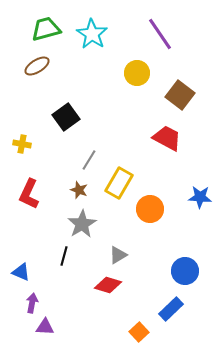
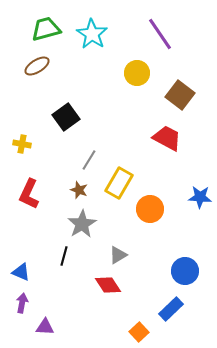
red diamond: rotated 40 degrees clockwise
purple arrow: moved 10 px left
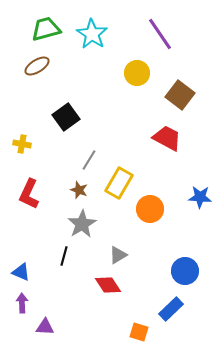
purple arrow: rotated 12 degrees counterclockwise
orange square: rotated 30 degrees counterclockwise
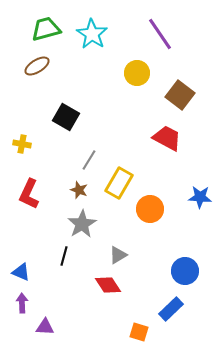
black square: rotated 24 degrees counterclockwise
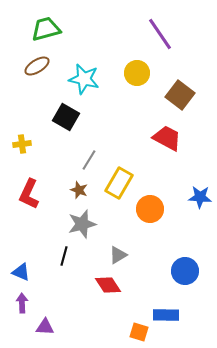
cyan star: moved 8 px left, 45 px down; rotated 20 degrees counterclockwise
yellow cross: rotated 18 degrees counterclockwise
gray star: rotated 16 degrees clockwise
blue rectangle: moved 5 px left, 6 px down; rotated 45 degrees clockwise
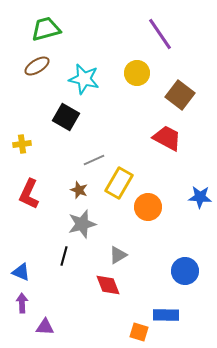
gray line: moved 5 px right; rotated 35 degrees clockwise
orange circle: moved 2 px left, 2 px up
red diamond: rotated 12 degrees clockwise
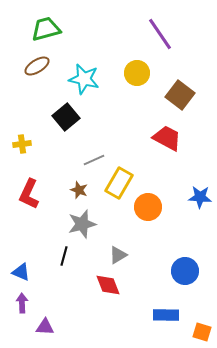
black square: rotated 20 degrees clockwise
orange square: moved 63 px right
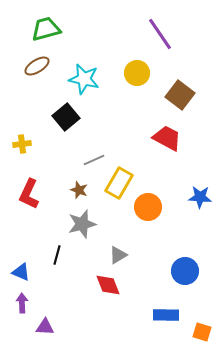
black line: moved 7 px left, 1 px up
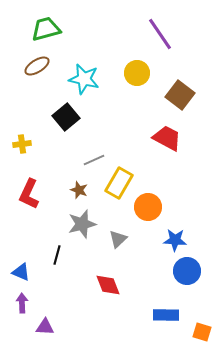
blue star: moved 25 px left, 43 px down
gray triangle: moved 16 px up; rotated 12 degrees counterclockwise
blue circle: moved 2 px right
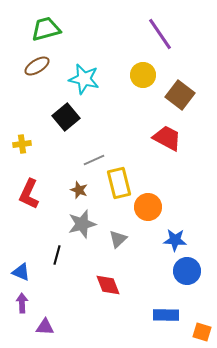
yellow circle: moved 6 px right, 2 px down
yellow rectangle: rotated 44 degrees counterclockwise
